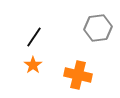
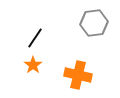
gray hexagon: moved 4 px left, 5 px up
black line: moved 1 px right, 1 px down
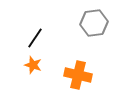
orange star: rotated 18 degrees counterclockwise
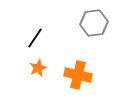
orange star: moved 5 px right, 3 px down; rotated 30 degrees clockwise
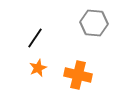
gray hexagon: rotated 12 degrees clockwise
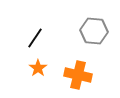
gray hexagon: moved 8 px down
orange star: rotated 12 degrees counterclockwise
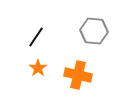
black line: moved 1 px right, 1 px up
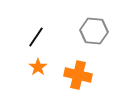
orange star: moved 1 px up
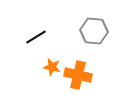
black line: rotated 25 degrees clockwise
orange star: moved 14 px right; rotated 24 degrees counterclockwise
